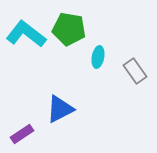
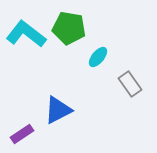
green pentagon: moved 1 px up
cyan ellipse: rotated 30 degrees clockwise
gray rectangle: moved 5 px left, 13 px down
blue triangle: moved 2 px left, 1 px down
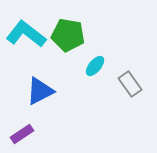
green pentagon: moved 1 px left, 7 px down
cyan ellipse: moved 3 px left, 9 px down
blue triangle: moved 18 px left, 19 px up
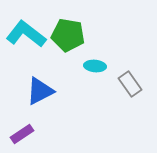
cyan ellipse: rotated 55 degrees clockwise
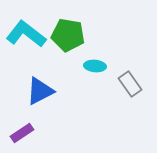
purple rectangle: moved 1 px up
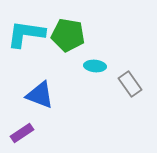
cyan L-shape: rotated 30 degrees counterclockwise
blue triangle: moved 4 px down; rotated 48 degrees clockwise
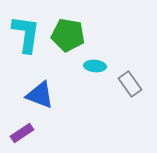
cyan L-shape: rotated 90 degrees clockwise
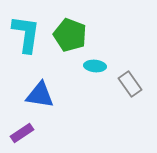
green pentagon: moved 2 px right; rotated 12 degrees clockwise
blue triangle: rotated 12 degrees counterclockwise
